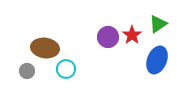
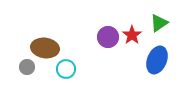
green triangle: moved 1 px right, 1 px up
gray circle: moved 4 px up
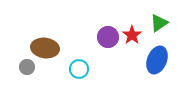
cyan circle: moved 13 px right
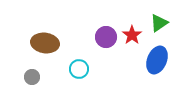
purple circle: moved 2 px left
brown ellipse: moved 5 px up
gray circle: moved 5 px right, 10 px down
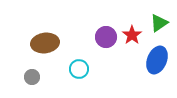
brown ellipse: rotated 16 degrees counterclockwise
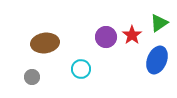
cyan circle: moved 2 px right
